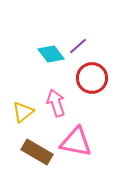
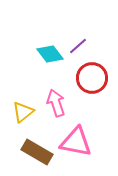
cyan diamond: moved 1 px left
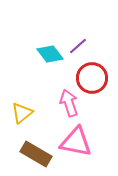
pink arrow: moved 13 px right
yellow triangle: moved 1 px left, 1 px down
brown rectangle: moved 1 px left, 2 px down
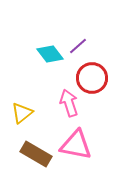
pink triangle: moved 3 px down
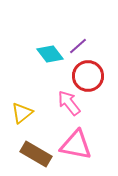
red circle: moved 4 px left, 2 px up
pink arrow: rotated 20 degrees counterclockwise
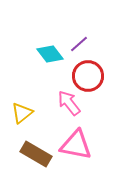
purple line: moved 1 px right, 2 px up
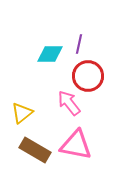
purple line: rotated 36 degrees counterclockwise
cyan diamond: rotated 52 degrees counterclockwise
brown rectangle: moved 1 px left, 4 px up
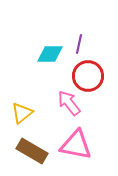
brown rectangle: moved 3 px left, 1 px down
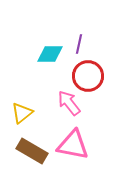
pink triangle: moved 3 px left
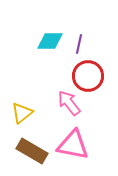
cyan diamond: moved 13 px up
